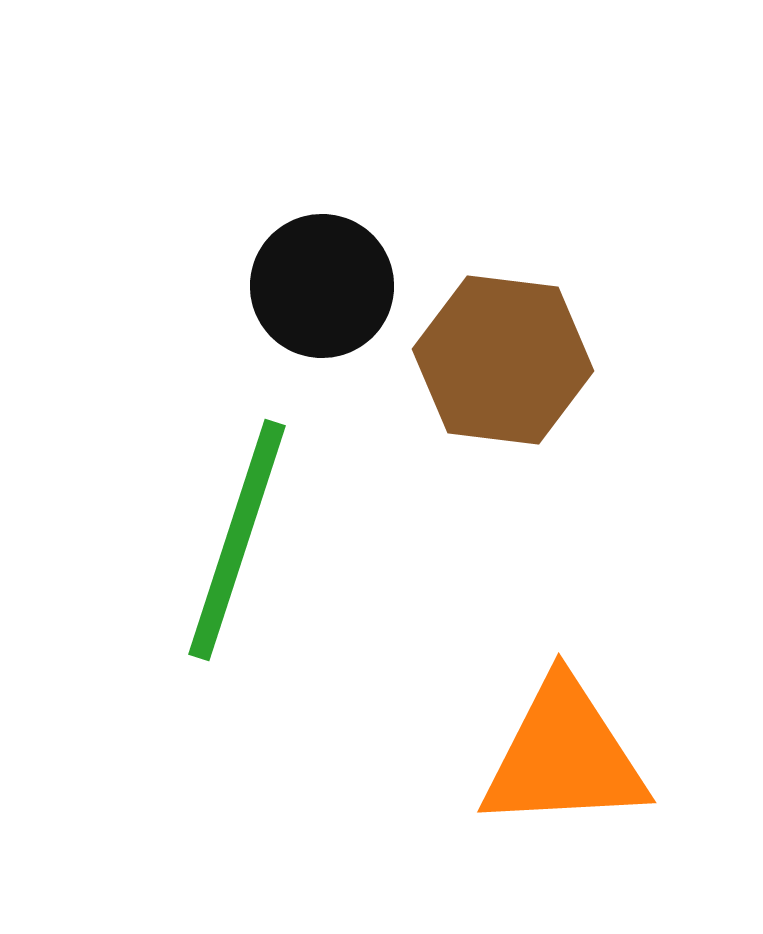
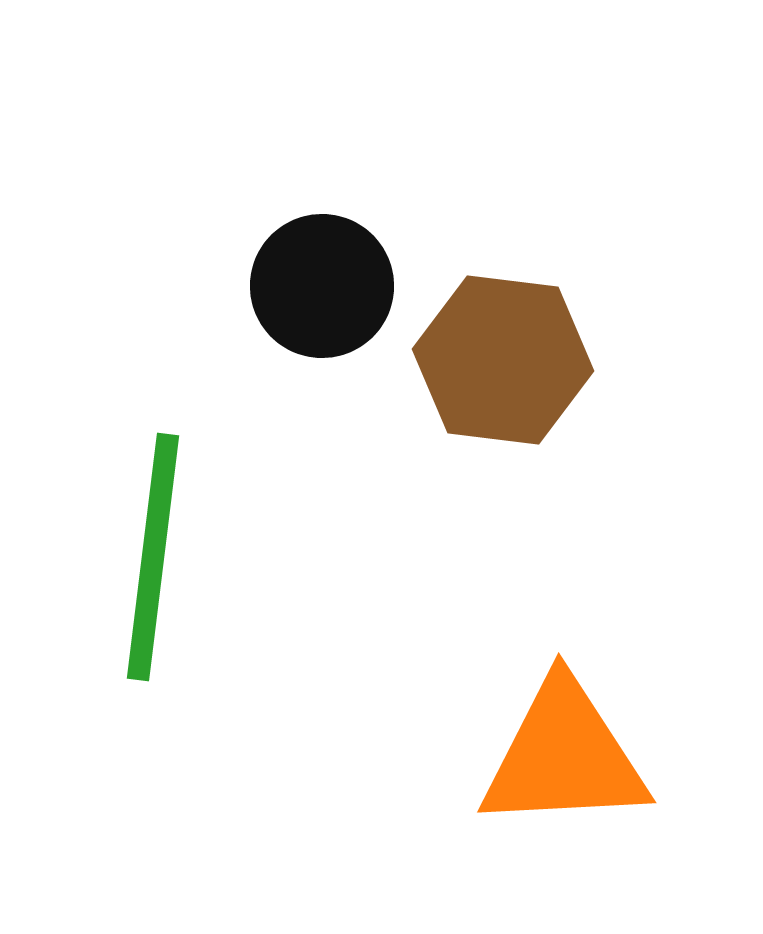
green line: moved 84 px left, 17 px down; rotated 11 degrees counterclockwise
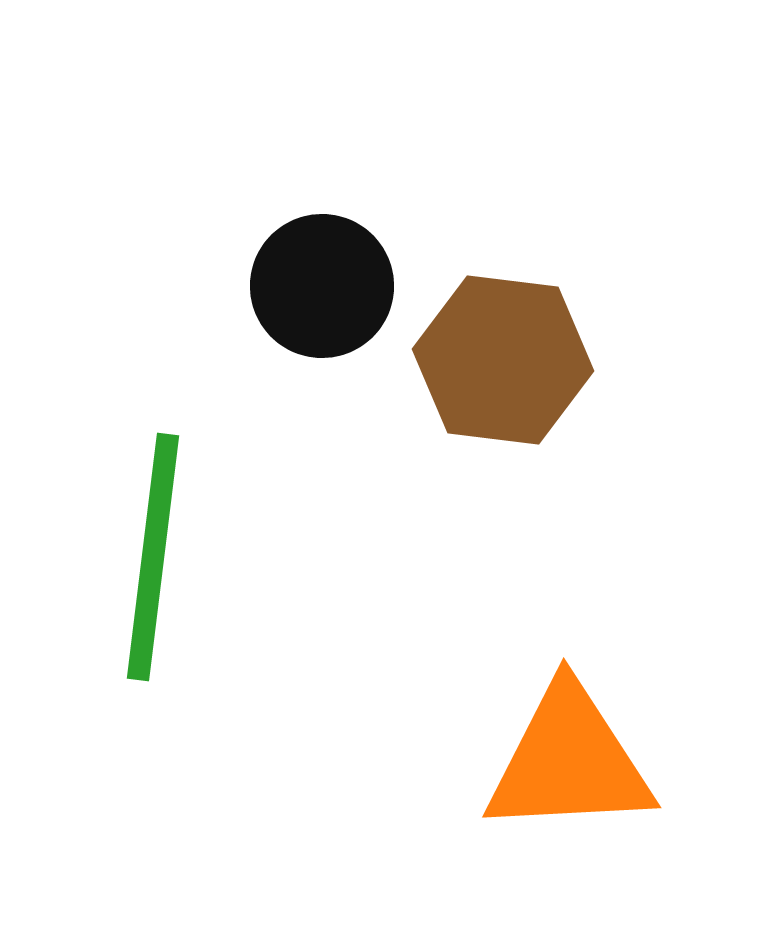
orange triangle: moved 5 px right, 5 px down
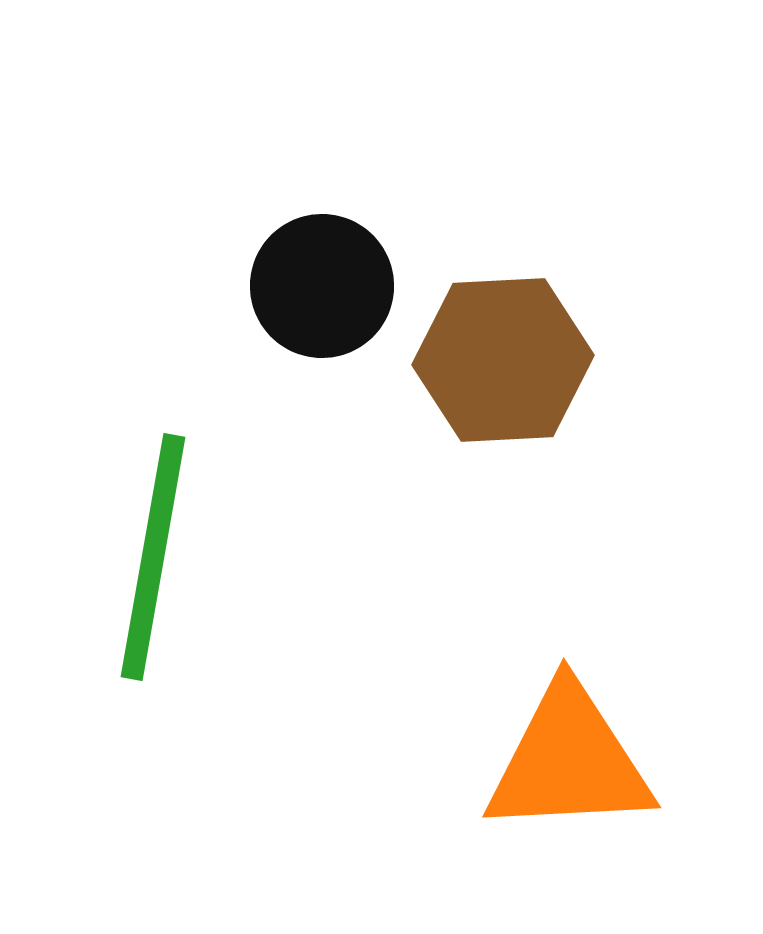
brown hexagon: rotated 10 degrees counterclockwise
green line: rotated 3 degrees clockwise
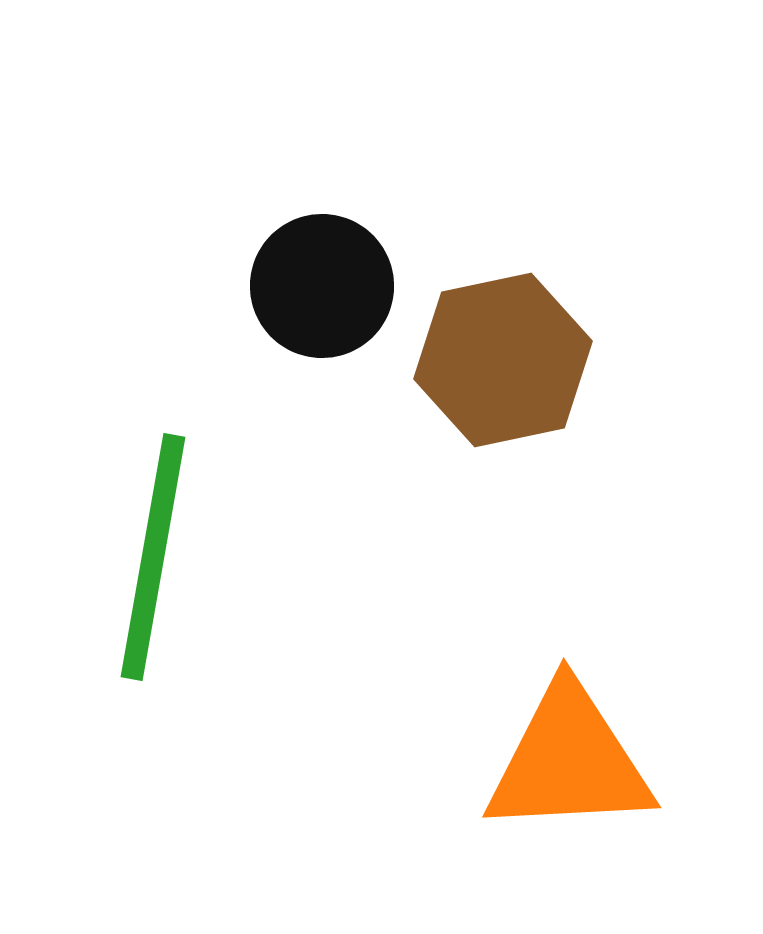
brown hexagon: rotated 9 degrees counterclockwise
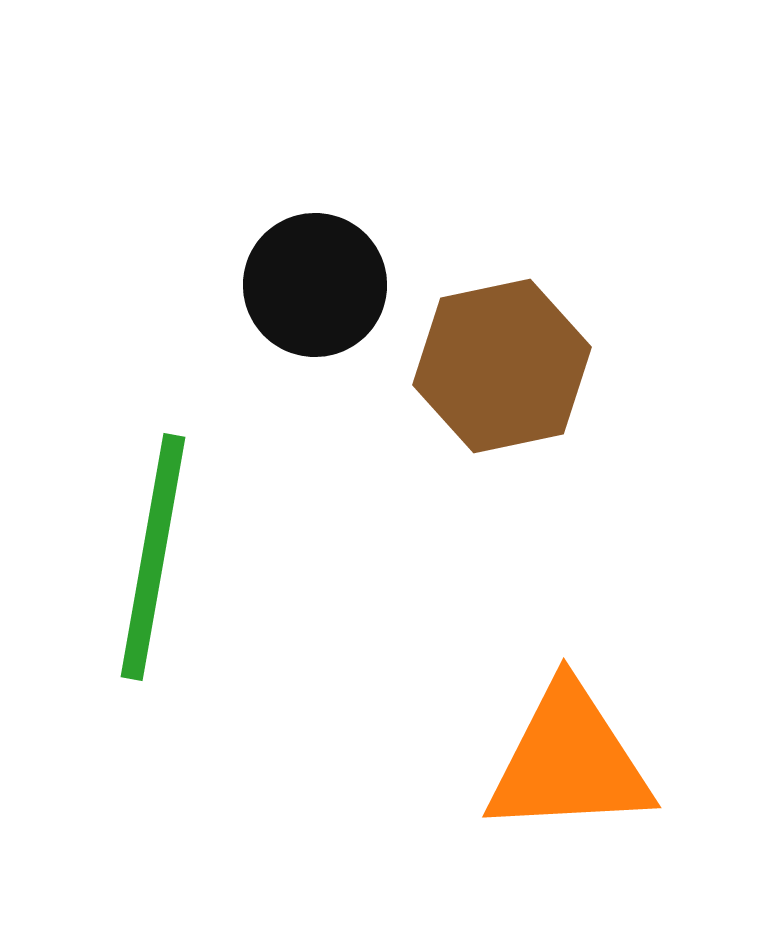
black circle: moved 7 px left, 1 px up
brown hexagon: moved 1 px left, 6 px down
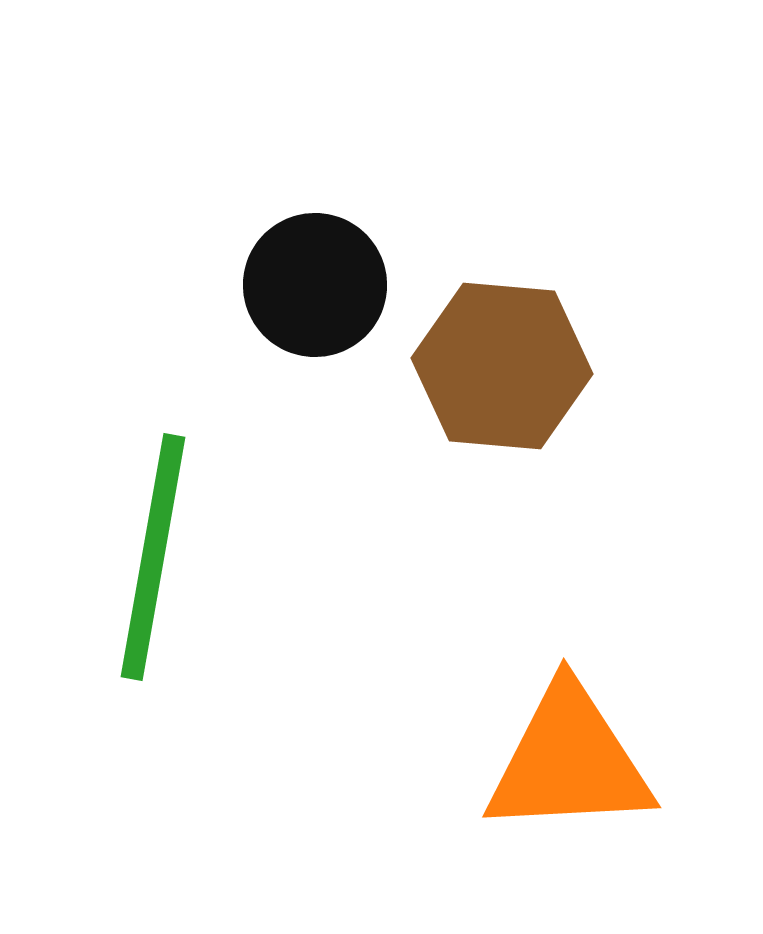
brown hexagon: rotated 17 degrees clockwise
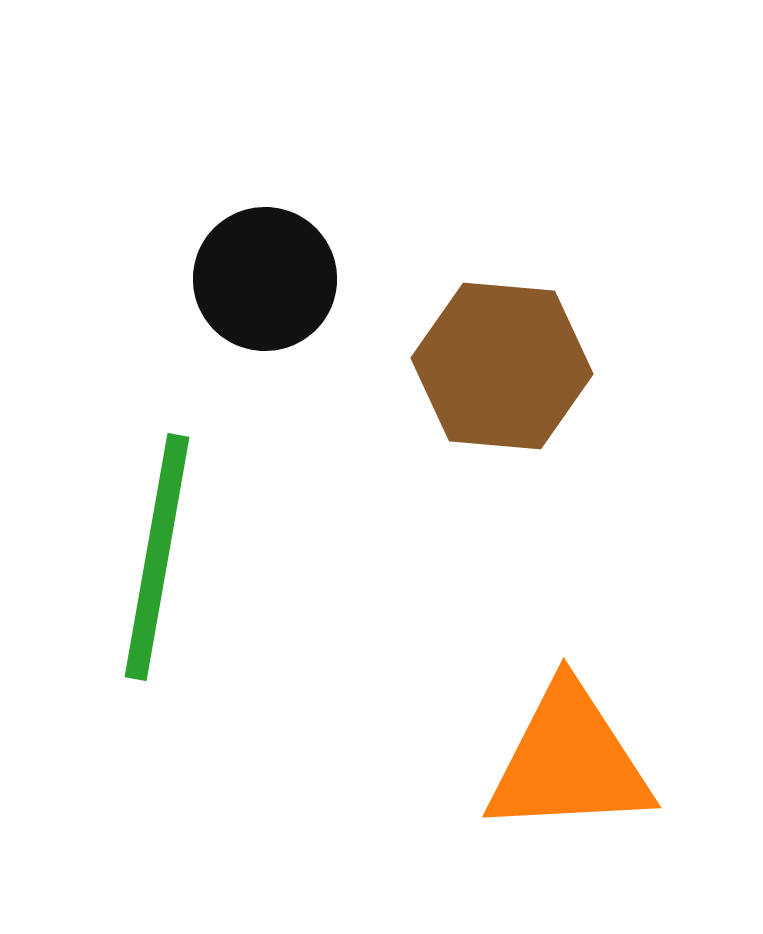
black circle: moved 50 px left, 6 px up
green line: moved 4 px right
